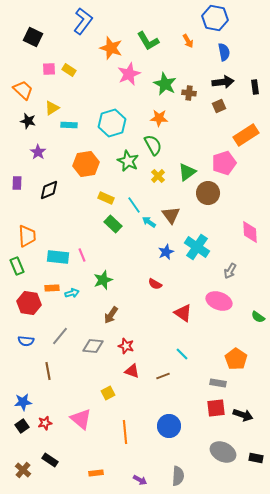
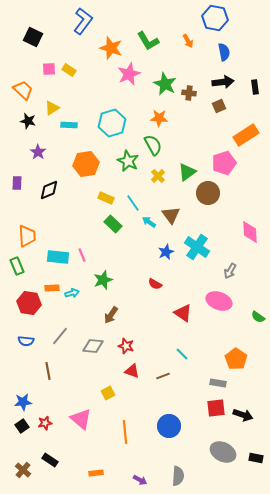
cyan line at (134, 205): moved 1 px left, 2 px up
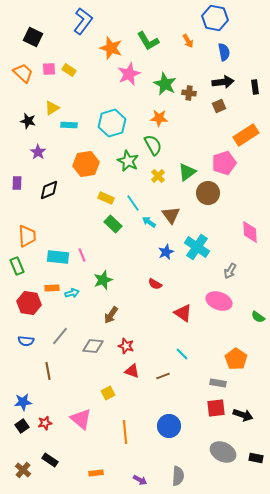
orange trapezoid at (23, 90): moved 17 px up
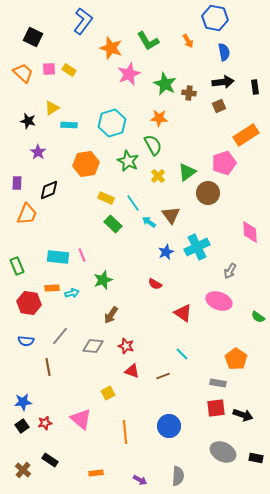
orange trapezoid at (27, 236): moved 22 px up; rotated 25 degrees clockwise
cyan cross at (197, 247): rotated 30 degrees clockwise
brown line at (48, 371): moved 4 px up
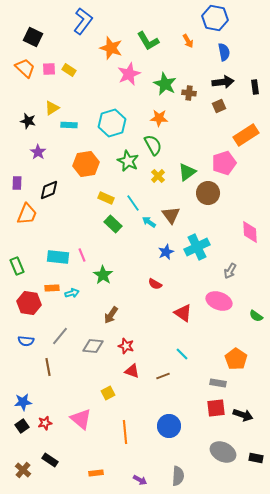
orange trapezoid at (23, 73): moved 2 px right, 5 px up
green star at (103, 280): moved 5 px up; rotated 18 degrees counterclockwise
green semicircle at (258, 317): moved 2 px left, 1 px up
